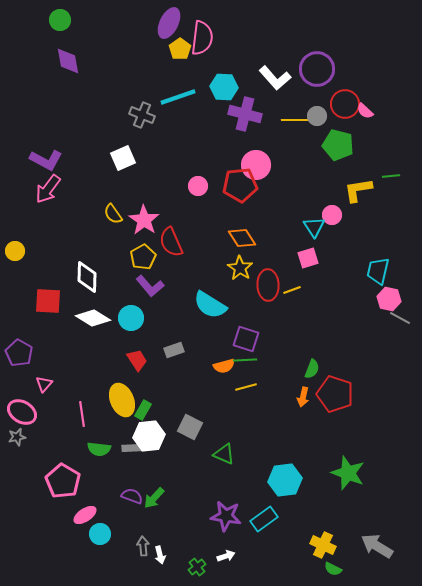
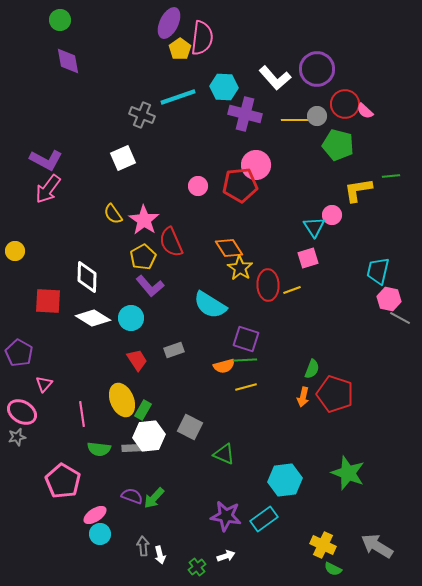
orange diamond at (242, 238): moved 13 px left, 10 px down
pink ellipse at (85, 515): moved 10 px right
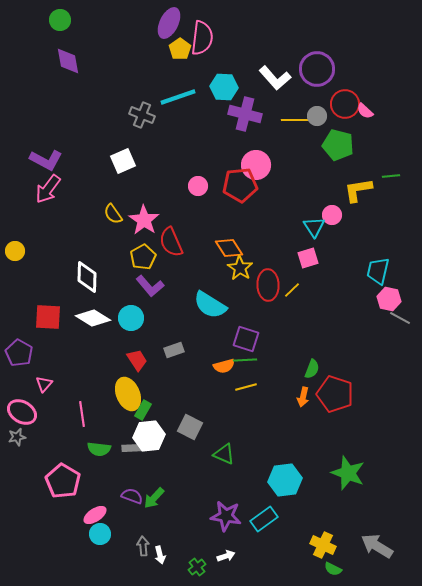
white square at (123, 158): moved 3 px down
yellow line at (292, 290): rotated 24 degrees counterclockwise
red square at (48, 301): moved 16 px down
yellow ellipse at (122, 400): moved 6 px right, 6 px up
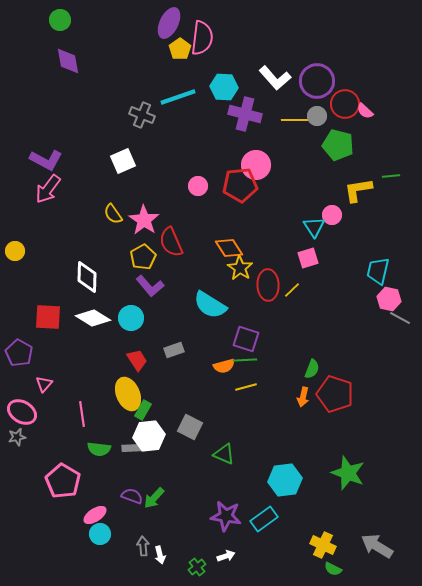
purple circle at (317, 69): moved 12 px down
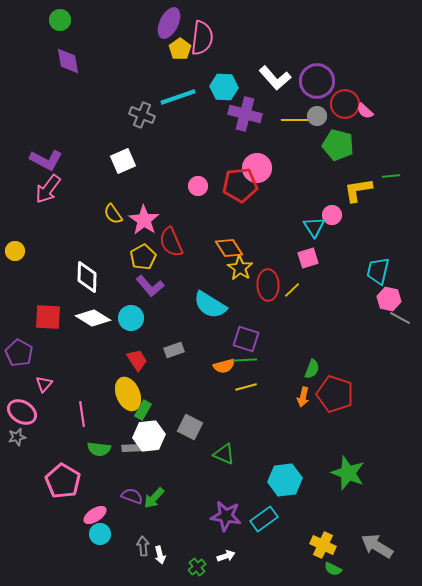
pink circle at (256, 165): moved 1 px right, 3 px down
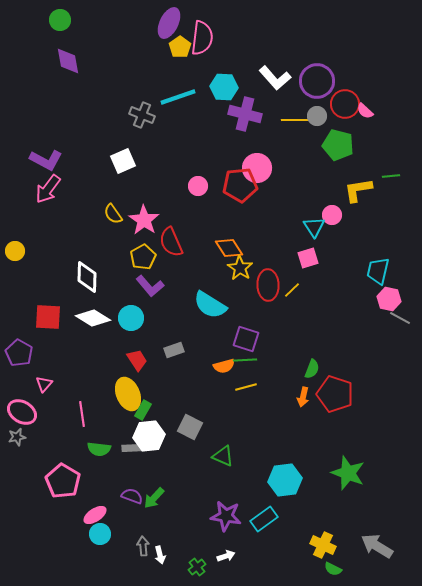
yellow pentagon at (180, 49): moved 2 px up
green triangle at (224, 454): moved 1 px left, 2 px down
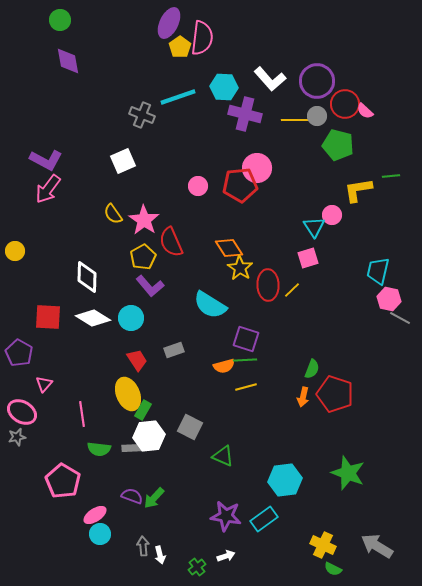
white L-shape at (275, 78): moved 5 px left, 1 px down
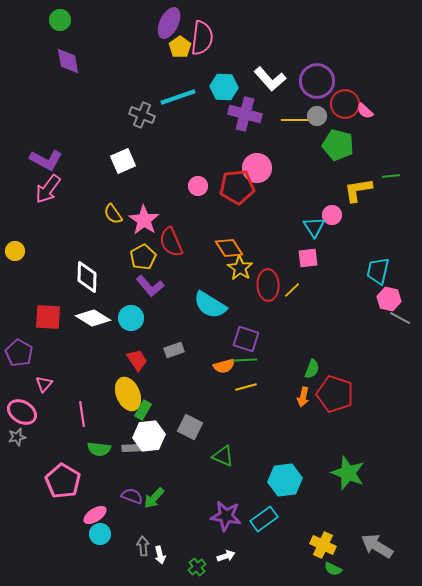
red pentagon at (240, 185): moved 3 px left, 2 px down
pink square at (308, 258): rotated 10 degrees clockwise
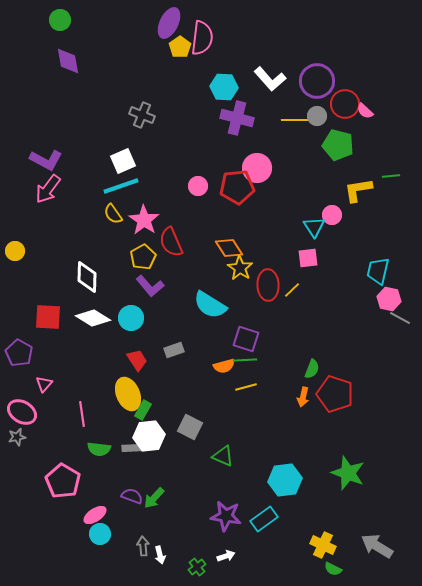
cyan line at (178, 97): moved 57 px left, 89 px down
purple cross at (245, 114): moved 8 px left, 4 px down
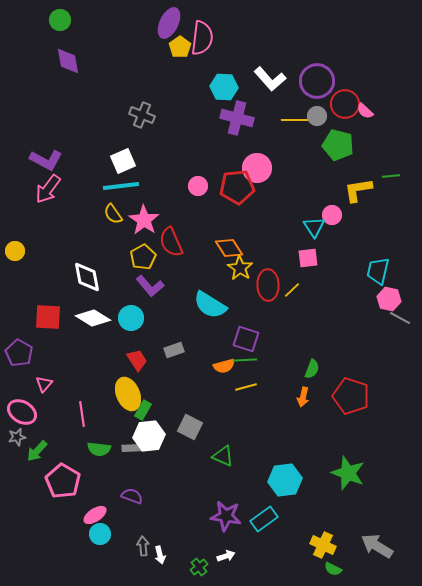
cyan line at (121, 186): rotated 12 degrees clockwise
white diamond at (87, 277): rotated 12 degrees counterclockwise
red pentagon at (335, 394): moved 16 px right, 2 px down
green arrow at (154, 498): moved 117 px left, 47 px up
green cross at (197, 567): moved 2 px right
